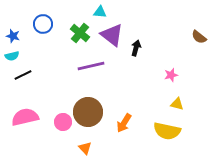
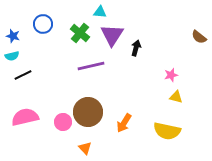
purple triangle: rotated 25 degrees clockwise
yellow triangle: moved 1 px left, 7 px up
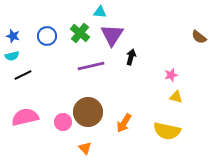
blue circle: moved 4 px right, 12 px down
black arrow: moved 5 px left, 9 px down
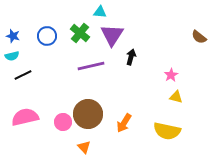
pink star: rotated 16 degrees counterclockwise
brown circle: moved 2 px down
orange triangle: moved 1 px left, 1 px up
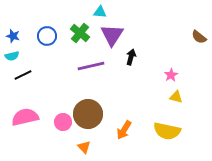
orange arrow: moved 7 px down
